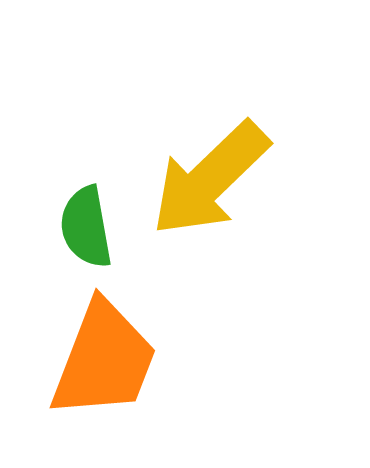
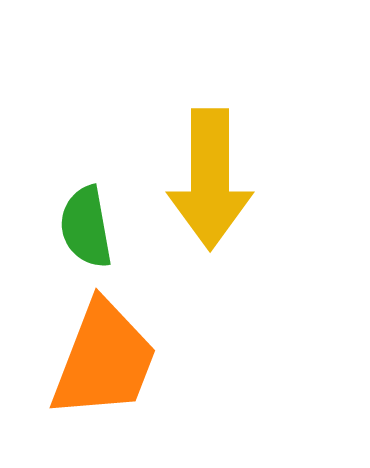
yellow arrow: rotated 46 degrees counterclockwise
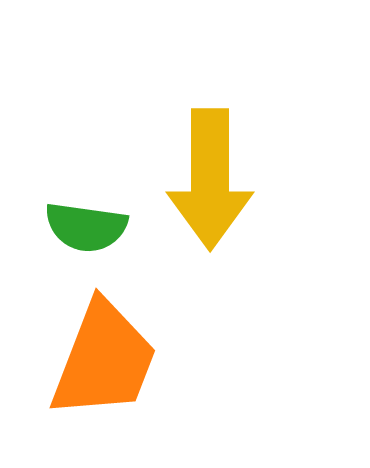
green semicircle: rotated 72 degrees counterclockwise
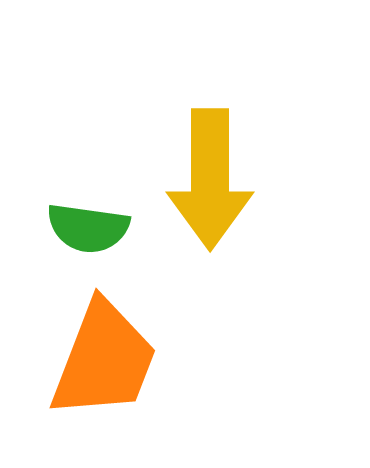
green semicircle: moved 2 px right, 1 px down
